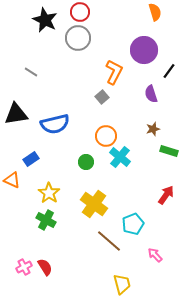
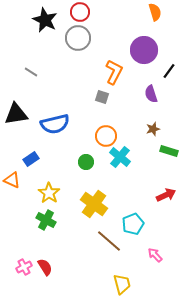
gray square: rotated 32 degrees counterclockwise
red arrow: rotated 30 degrees clockwise
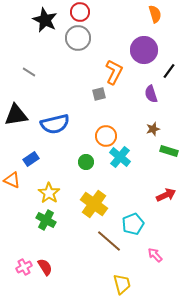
orange semicircle: moved 2 px down
gray line: moved 2 px left
gray square: moved 3 px left, 3 px up; rotated 32 degrees counterclockwise
black triangle: moved 1 px down
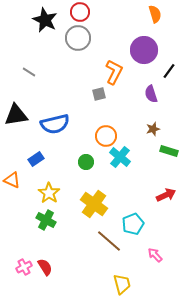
blue rectangle: moved 5 px right
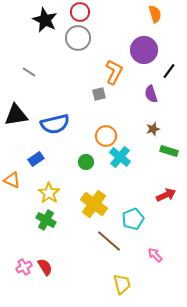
cyan pentagon: moved 5 px up
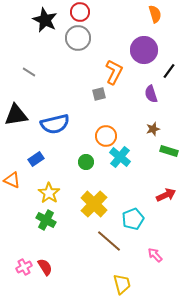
yellow cross: rotated 8 degrees clockwise
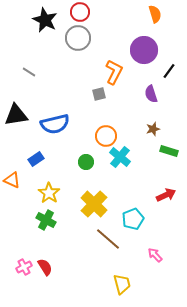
brown line: moved 1 px left, 2 px up
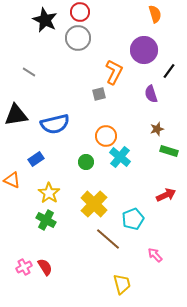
brown star: moved 4 px right
